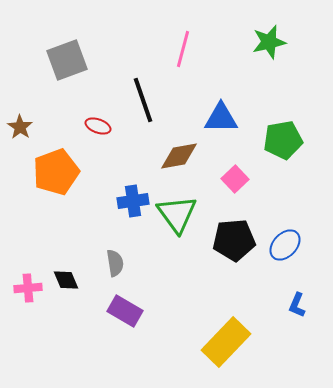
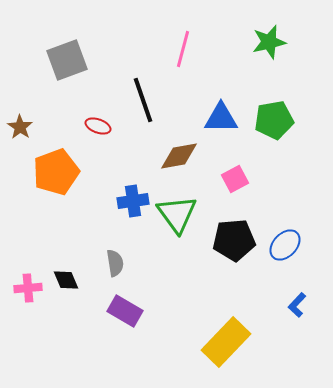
green pentagon: moved 9 px left, 20 px up
pink square: rotated 16 degrees clockwise
blue L-shape: rotated 20 degrees clockwise
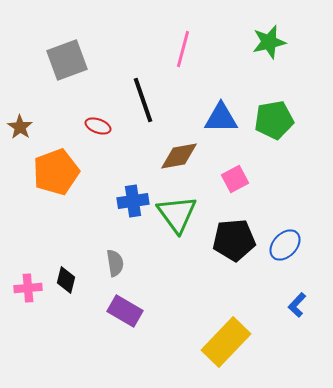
black diamond: rotated 36 degrees clockwise
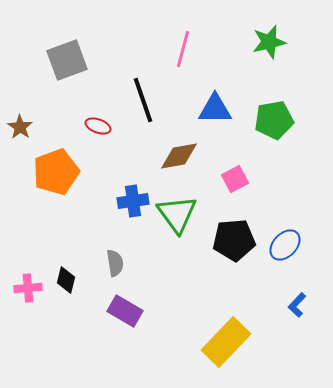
blue triangle: moved 6 px left, 9 px up
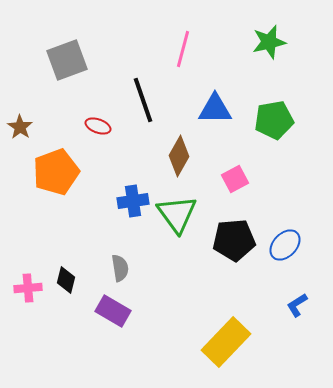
brown diamond: rotated 51 degrees counterclockwise
gray semicircle: moved 5 px right, 5 px down
blue L-shape: rotated 15 degrees clockwise
purple rectangle: moved 12 px left
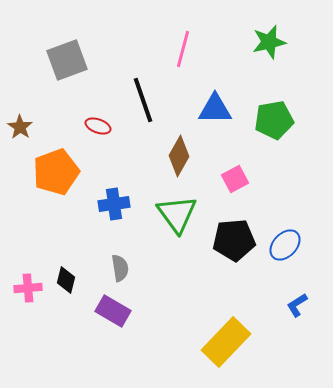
blue cross: moved 19 px left, 3 px down
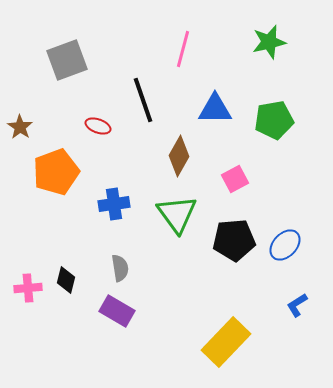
purple rectangle: moved 4 px right
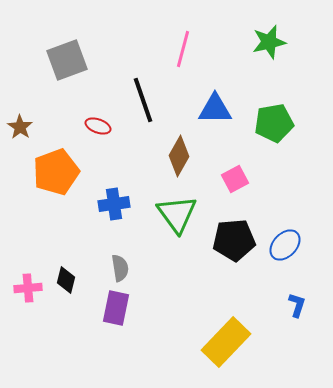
green pentagon: moved 3 px down
blue L-shape: rotated 140 degrees clockwise
purple rectangle: moved 1 px left, 3 px up; rotated 72 degrees clockwise
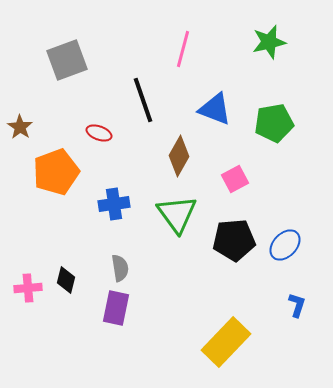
blue triangle: rotated 21 degrees clockwise
red ellipse: moved 1 px right, 7 px down
